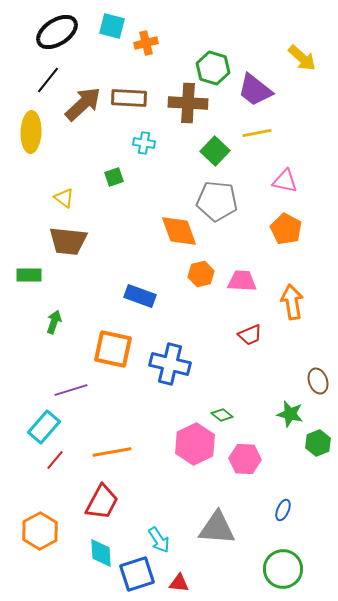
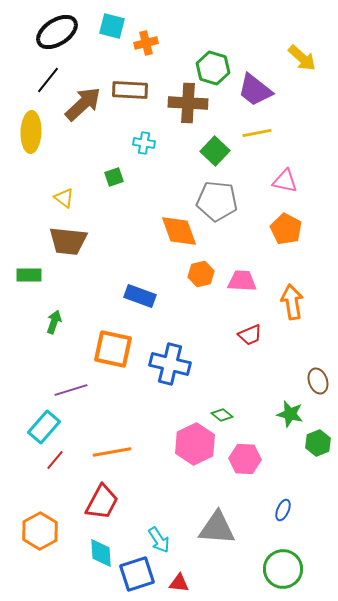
brown rectangle at (129, 98): moved 1 px right, 8 px up
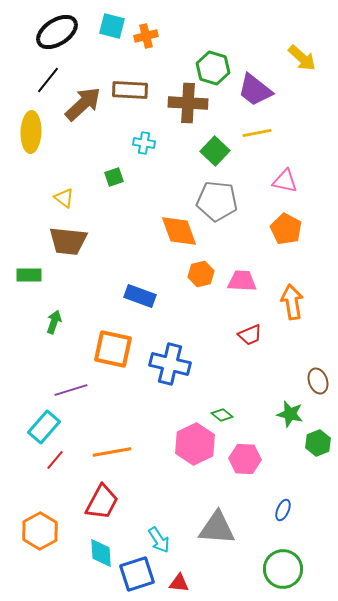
orange cross at (146, 43): moved 7 px up
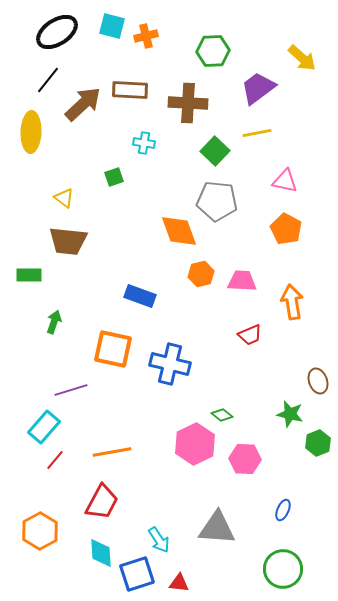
green hexagon at (213, 68): moved 17 px up; rotated 20 degrees counterclockwise
purple trapezoid at (255, 90): moved 3 px right, 2 px up; rotated 105 degrees clockwise
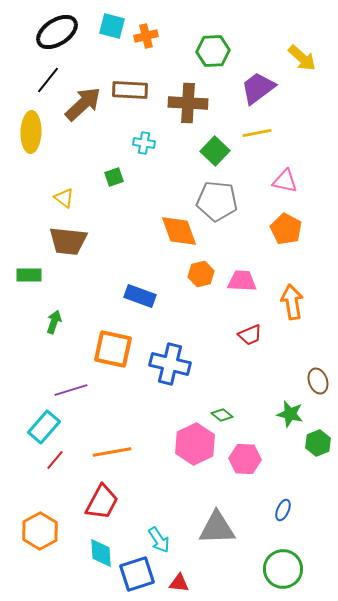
gray triangle at (217, 528): rotated 6 degrees counterclockwise
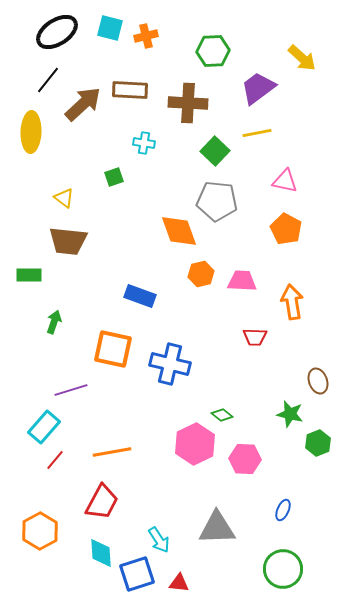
cyan square at (112, 26): moved 2 px left, 2 px down
red trapezoid at (250, 335): moved 5 px right, 2 px down; rotated 25 degrees clockwise
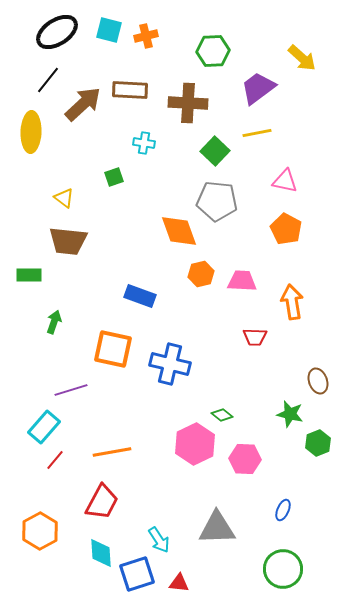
cyan square at (110, 28): moved 1 px left, 2 px down
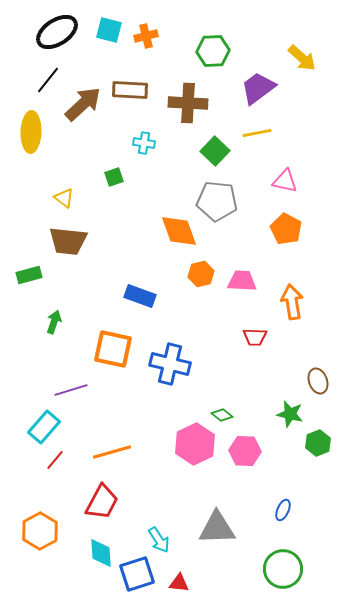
green rectangle at (29, 275): rotated 15 degrees counterclockwise
orange line at (112, 452): rotated 6 degrees counterclockwise
pink hexagon at (245, 459): moved 8 px up
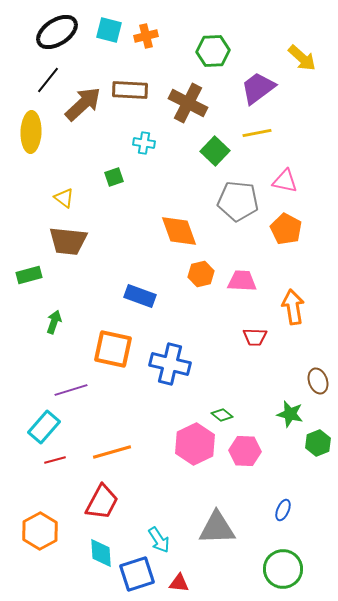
brown cross at (188, 103): rotated 24 degrees clockwise
gray pentagon at (217, 201): moved 21 px right
orange arrow at (292, 302): moved 1 px right, 5 px down
red line at (55, 460): rotated 35 degrees clockwise
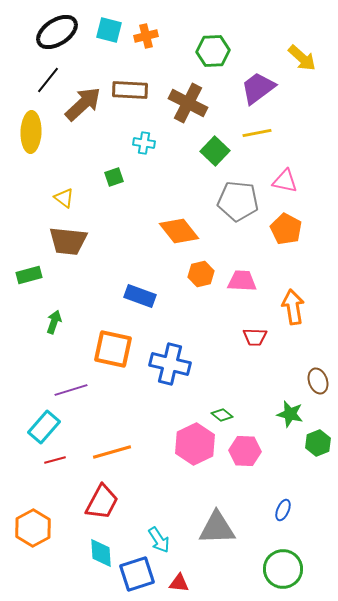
orange diamond at (179, 231): rotated 18 degrees counterclockwise
orange hexagon at (40, 531): moved 7 px left, 3 px up
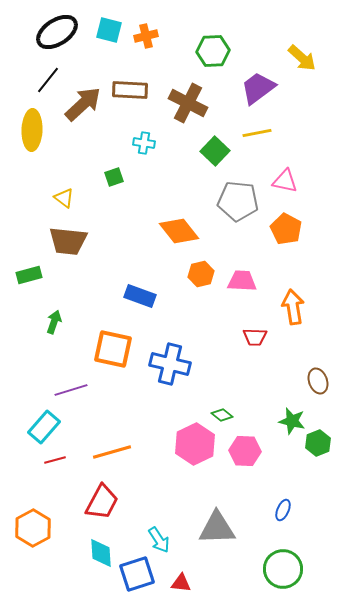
yellow ellipse at (31, 132): moved 1 px right, 2 px up
green star at (290, 414): moved 2 px right, 7 px down
red triangle at (179, 583): moved 2 px right
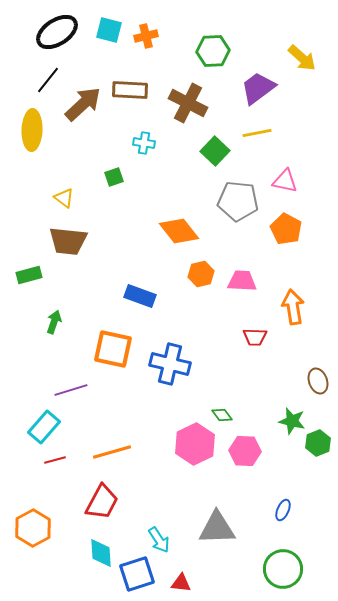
green diamond at (222, 415): rotated 15 degrees clockwise
